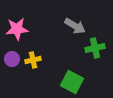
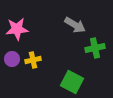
gray arrow: moved 1 px up
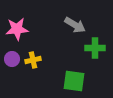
green cross: rotated 12 degrees clockwise
green square: moved 2 px right, 1 px up; rotated 20 degrees counterclockwise
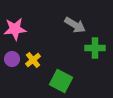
pink star: moved 2 px left
yellow cross: rotated 28 degrees counterclockwise
green square: moved 13 px left; rotated 20 degrees clockwise
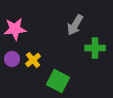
gray arrow: rotated 90 degrees clockwise
green square: moved 3 px left
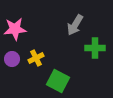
yellow cross: moved 3 px right, 2 px up; rotated 14 degrees clockwise
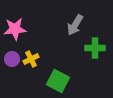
yellow cross: moved 5 px left, 1 px down
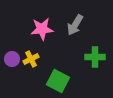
pink star: moved 27 px right
green cross: moved 9 px down
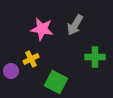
pink star: rotated 15 degrees clockwise
purple circle: moved 1 px left, 12 px down
green square: moved 2 px left, 1 px down
